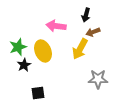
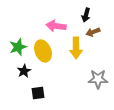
yellow arrow: moved 4 px left, 1 px up; rotated 30 degrees counterclockwise
black star: moved 6 px down
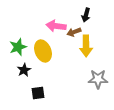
brown arrow: moved 19 px left
yellow arrow: moved 10 px right, 2 px up
black star: moved 1 px up
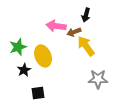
yellow arrow: rotated 145 degrees clockwise
yellow ellipse: moved 5 px down
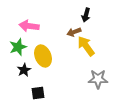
pink arrow: moved 27 px left
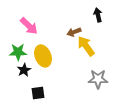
black arrow: moved 12 px right; rotated 152 degrees clockwise
pink arrow: rotated 144 degrees counterclockwise
green star: moved 5 px down; rotated 18 degrees clockwise
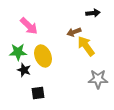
black arrow: moved 5 px left, 2 px up; rotated 96 degrees clockwise
black star: rotated 24 degrees counterclockwise
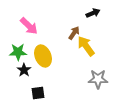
black arrow: rotated 16 degrees counterclockwise
brown arrow: moved 1 px down; rotated 144 degrees clockwise
black star: rotated 16 degrees clockwise
